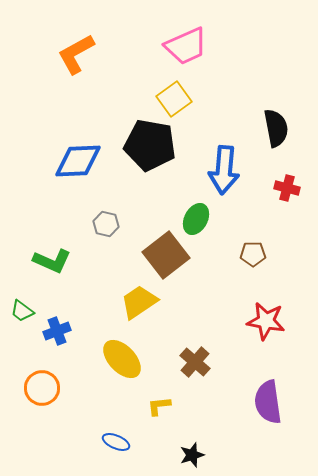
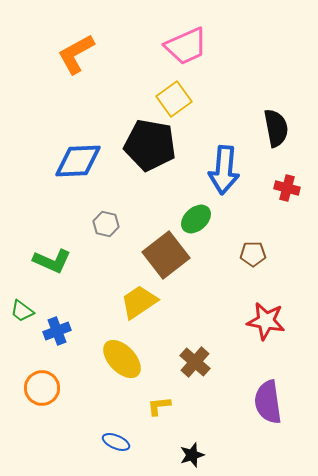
green ellipse: rotated 20 degrees clockwise
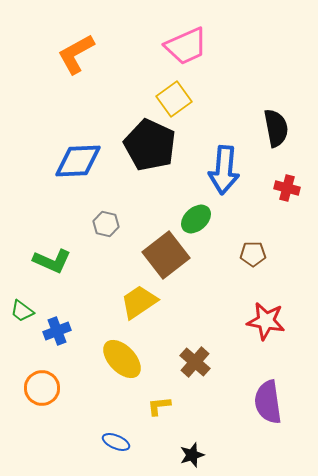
black pentagon: rotated 15 degrees clockwise
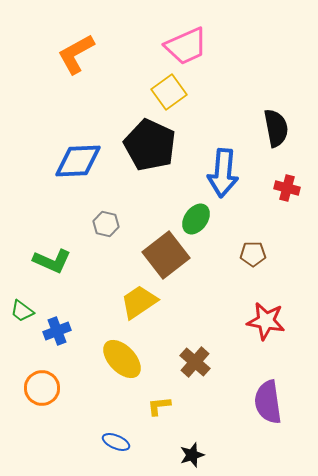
yellow square: moved 5 px left, 7 px up
blue arrow: moved 1 px left, 3 px down
green ellipse: rotated 12 degrees counterclockwise
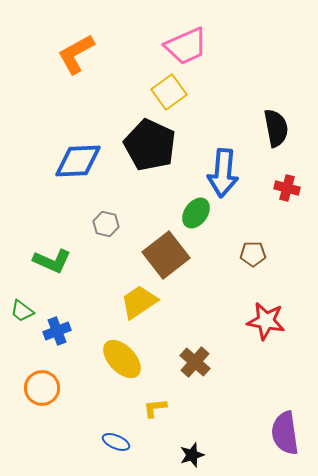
green ellipse: moved 6 px up
purple semicircle: moved 17 px right, 31 px down
yellow L-shape: moved 4 px left, 2 px down
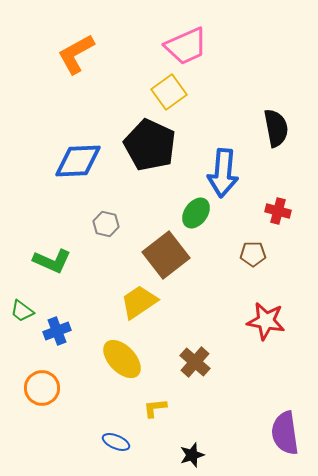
red cross: moved 9 px left, 23 px down
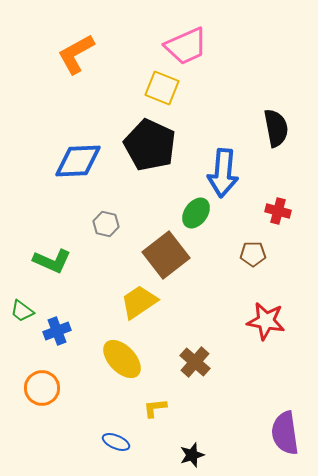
yellow square: moved 7 px left, 4 px up; rotated 32 degrees counterclockwise
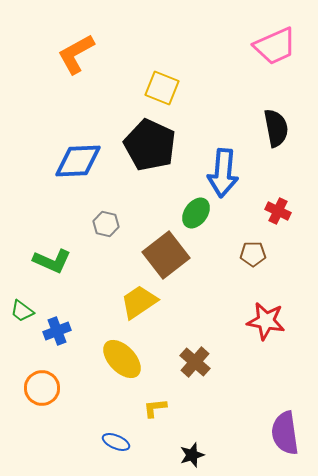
pink trapezoid: moved 89 px right
red cross: rotated 10 degrees clockwise
